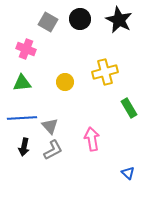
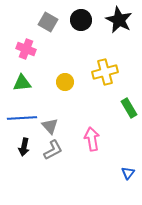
black circle: moved 1 px right, 1 px down
blue triangle: rotated 24 degrees clockwise
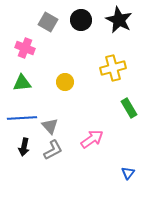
pink cross: moved 1 px left, 1 px up
yellow cross: moved 8 px right, 4 px up
pink arrow: rotated 65 degrees clockwise
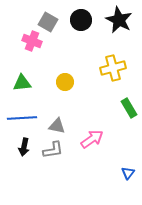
pink cross: moved 7 px right, 7 px up
gray triangle: moved 7 px right; rotated 36 degrees counterclockwise
gray L-shape: rotated 20 degrees clockwise
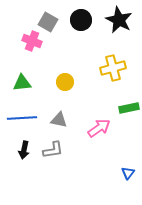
green rectangle: rotated 72 degrees counterclockwise
gray triangle: moved 2 px right, 6 px up
pink arrow: moved 7 px right, 11 px up
black arrow: moved 3 px down
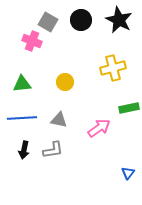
green triangle: moved 1 px down
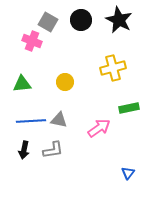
blue line: moved 9 px right, 3 px down
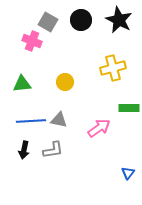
green rectangle: rotated 12 degrees clockwise
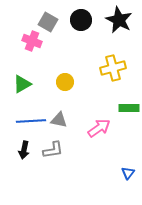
green triangle: rotated 24 degrees counterclockwise
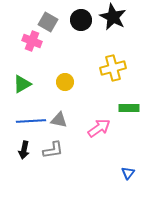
black star: moved 6 px left, 3 px up
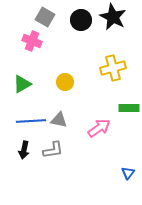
gray square: moved 3 px left, 5 px up
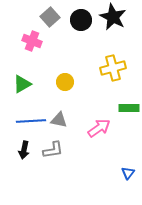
gray square: moved 5 px right; rotated 18 degrees clockwise
